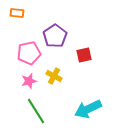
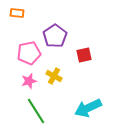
cyan arrow: moved 1 px up
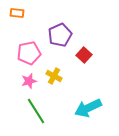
purple pentagon: moved 5 px right, 1 px up; rotated 10 degrees clockwise
red square: rotated 35 degrees counterclockwise
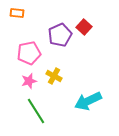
red square: moved 28 px up
cyan arrow: moved 7 px up
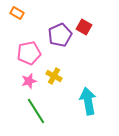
orange rectangle: rotated 24 degrees clockwise
red square: rotated 14 degrees counterclockwise
cyan arrow: rotated 104 degrees clockwise
